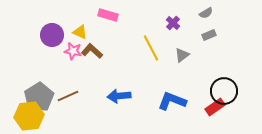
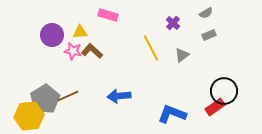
yellow triangle: rotated 28 degrees counterclockwise
gray pentagon: moved 6 px right, 2 px down
blue L-shape: moved 13 px down
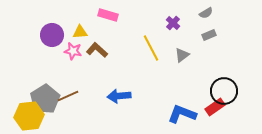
brown L-shape: moved 5 px right, 1 px up
blue L-shape: moved 10 px right
